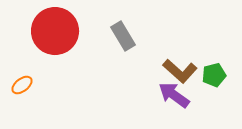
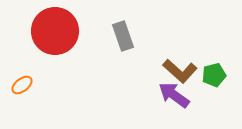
gray rectangle: rotated 12 degrees clockwise
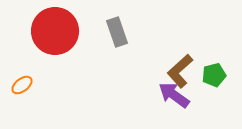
gray rectangle: moved 6 px left, 4 px up
brown L-shape: rotated 96 degrees clockwise
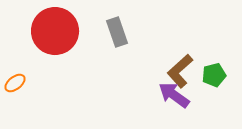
orange ellipse: moved 7 px left, 2 px up
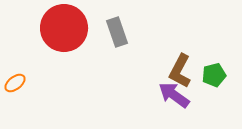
red circle: moved 9 px right, 3 px up
brown L-shape: rotated 20 degrees counterclockwise
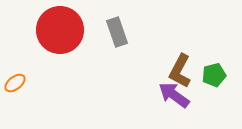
red circle: moved 4 px left, 2 px down
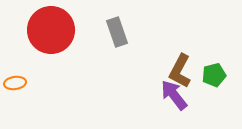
red circle: moved 9 px left
orange ellipse: rotated 30 degrees clockwise
purple arrow: rotated 16 degrees clockwise
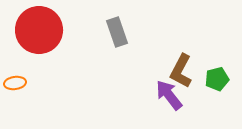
red circle: moved 12 px left
brown L-shape: moved 1 px right
green pentagon: moved 3 px right, 4 px down
purple arrow: moved 5 px left
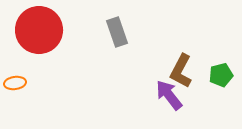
green pentagon: moved 4 px right, 4 px up
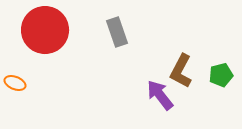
red circle: moved 6 px right
orange ellipse: rotated 30 degrees clockwise
purple arrow: moved 9 px left
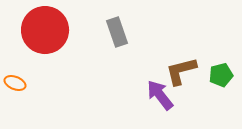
brown L-shape: rotated 48 degrees clockwise
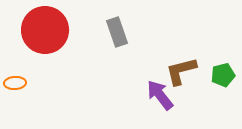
green pentagon: moved 2 px right
orange ellipse: rotated 25 degrees counterclockwise
